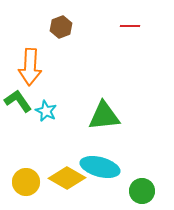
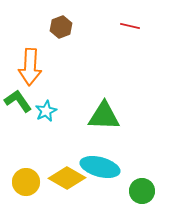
red line: rotated 12 degrees clockwise
cyan star: rotated 20 degrees clockwise
green triangle: rotated 8 degrees clockwise
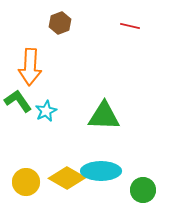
brown hexagon: moved 1 px left, 4 px up
cyan ellipse: moved 1 px right, 4 px down; rotated 15 degrees counterclockwise
green circle: moved 1 px right, 1 px up
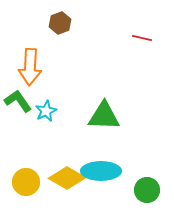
red line: moved 12 px right, 12 px down
green circle: moved 4 px right
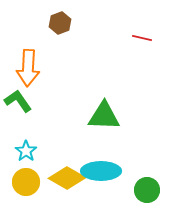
orange arrow: moved 2 px left, 1 px down
cyan star: moved 20 px left, 40 px down; rotated 10 degrees counterclockwise
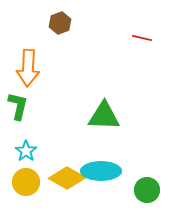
green L-shape: moved 5 px down; rotated 48 degrees clockwise
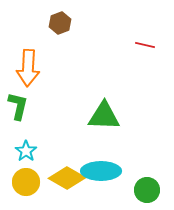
red line: moved 3 px right, 7 px down
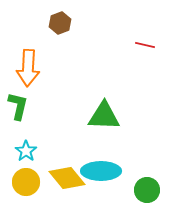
yellow diamond: rotated 21 degrees clockwise
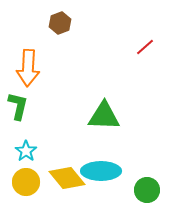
red line: moved 2 px down; rotated 54 degrees counterclockwise
